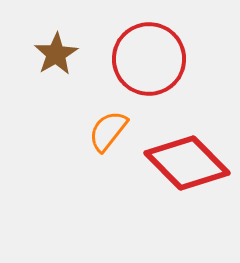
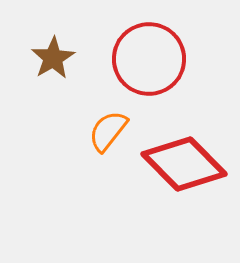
brown star: moved 3 px left, 4 px down
red diamond: moved 3 px left, 1 px down
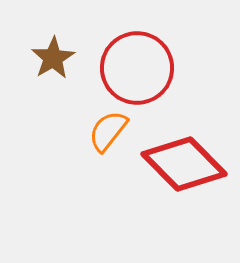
red circle: moved 12 px left, 9 px down
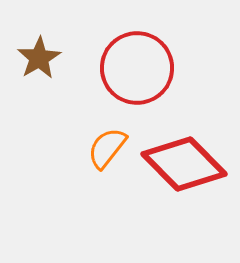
brown star: moved 14 px left
orange semicircle: moved 1 px left, 17 px down
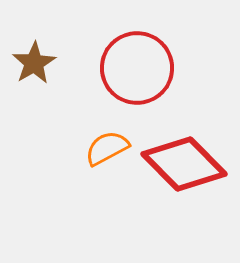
brown star: moved 5 px left, 5 px down
orange semicircle: rotated 24 degrees clockwise
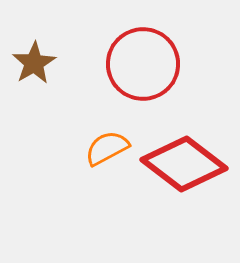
red circle: moved 6 px right, 4 px up
red diamond: rotated 8 degrees counterclockwise
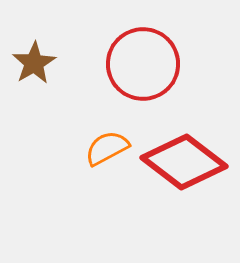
red diamond: moved 2 px up
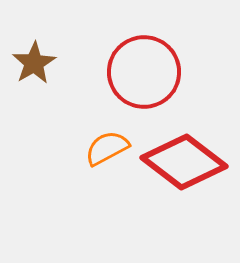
red circle: moved 1 px right, 8 px down
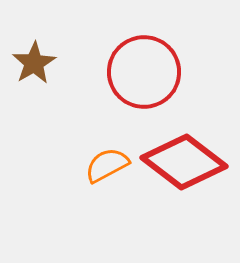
orange semicircle: moved 17 px down
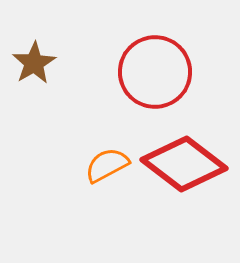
red circle: moved 11 px right
red diamond: moved 2 px down
